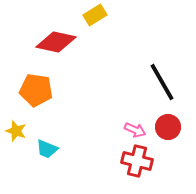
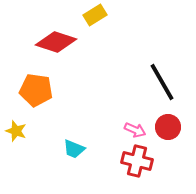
red diamond: rotated 6 degrees clockwise
cyan trapezoid: moved 27 px right
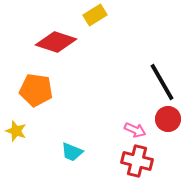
red circle: moved 8 px up
cyan trapezoid: moved 2 px left, 3 px down
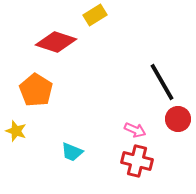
orange pentagon: rotated 24 degrees clockwise
red circle: moved 10 px right
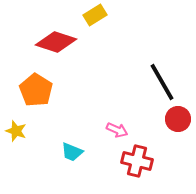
pink arrow: moved 18 px left
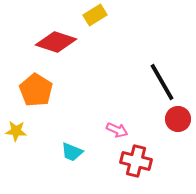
yellow star: rotated 15 degrees counterclockwise
red cross: moved 1 px left
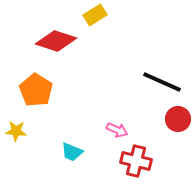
red diamond: moved 1 px up
black line: rotated 36 degrees counterclockwise
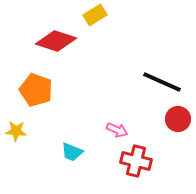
orange pentagon: rotated 12 degrees counterclockwise
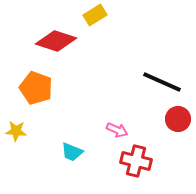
orange pentagon: moved 2 px up
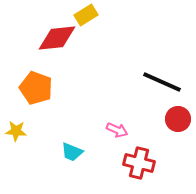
yellow rectangle: moved 9 px left
red diamond: moved 1 px right, 3 px up; rotated 24 degrees counterclockwise
red cross: moved 3 px right, 2 px down
